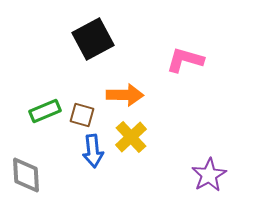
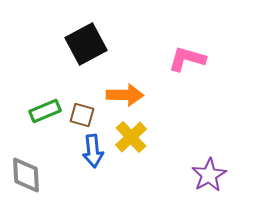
black square: moved 7 px left, 5 px down
pink L-shape: moved 2 px right, 1 px up
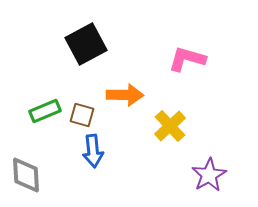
yellow cross: moved 39 px right, 11 px up
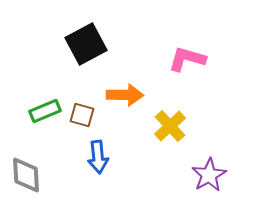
blue arrow: moved 5 px right, 6 px down
